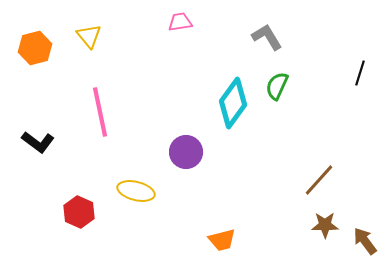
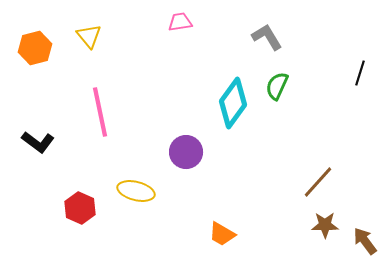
brown line: moved 1 px left, 2 px down
red hexagon: moved 1 px right, 4 px up
orange trapezoid: moved 6 px up; rotated 44 degrees clockwise
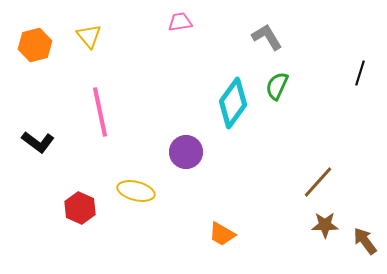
orange hexagon: moved 3 px up
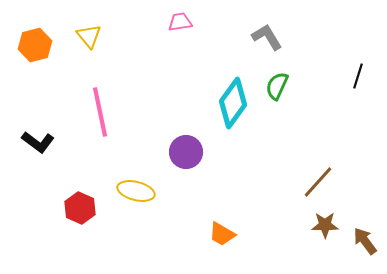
black line: moved 2 px left, 3 px down
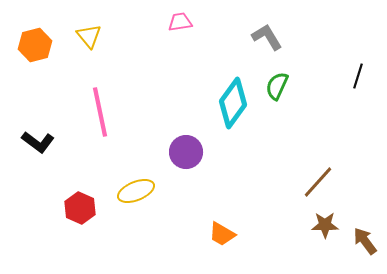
yellow ellipse: rotated 36 degrees counterclockwise
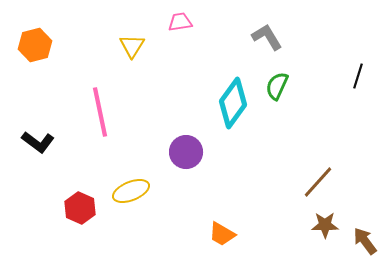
yellow triangle: moved 43 px right, 10 px down; rotated 12 degrees clockwise
yellow ellipse: moved 5 px left
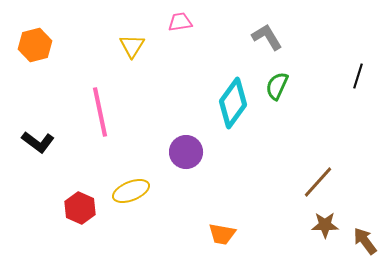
orange trapezoid: rotated 20 degrees counterclockwise
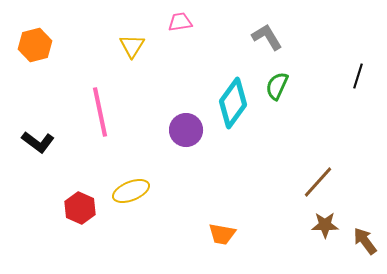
purple circle: moved 22 px up
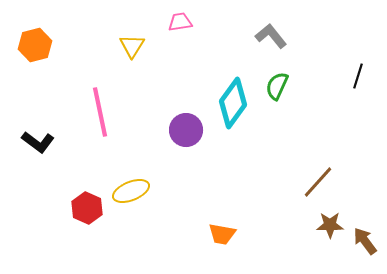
gray L-shape: moved 4 px right, 1 px up; rotated 8 degrees counterclockwise
red hexagon: moved 7 px right
brown star: moved 5 px right
